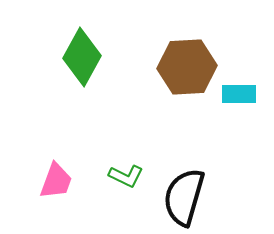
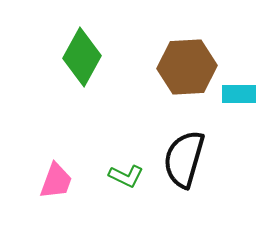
black semicircle: moved 38 px up
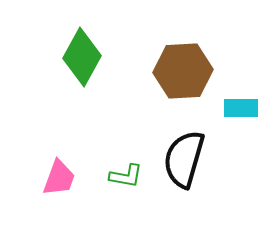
brown hexagon: moved 4 px left, 4 px down
cyan rectangle: moved 2 px right, 14 px down
green L-shape: rotated 16 degrees counterclockwise
pink trapezoid: moved 3 px right, 3 px up
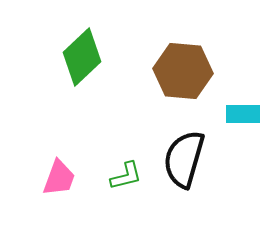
green diamond: rotated 18 degrees clockwise
brown hexagon: rotated 8 degrees clockwise
cyan rectangle: moved 2 px right, 6 px down
green L-shape: rotated 24 degrees counterclockwise
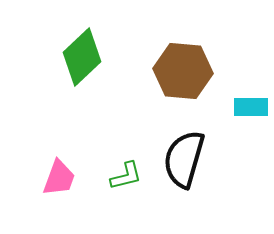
cyan rectangle: moved 8 px right, 7 px up
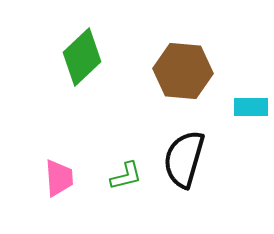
pink trapezoid: rotated 24 degrees counterclockwise
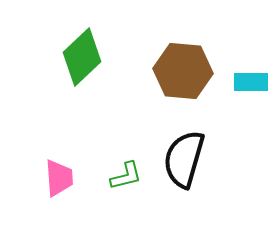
cyan rectangle: moved 25 px up
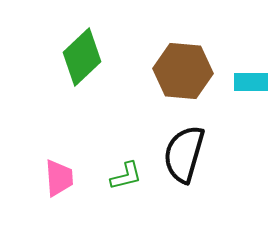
black semicircle: moved 5 px up
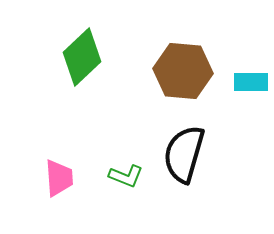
green L-shape: rotated 36 degrees clockwise
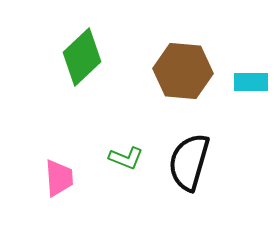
black semicircle: moved 5 px right, 8 px down
green L-shape: moved 18 px up
